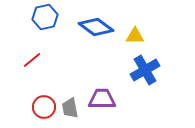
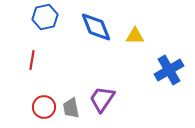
blue diamond: rotated 32 degrees clockwise
red line: rotated 42 degrees counterclockwise
blue cross: moved 24 px right
purple trapezoid: rotated 56 degrees counterclockwise
gray trapezoid: moved 1 px right
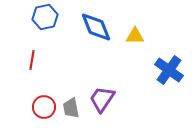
blue cross: rotated 24 degrees counterclockwise
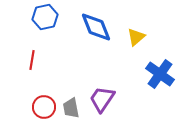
yellow triangle: moved 1 px right, 1 px down; rotated 42 degrees counterclockwise
blue cross: moved 9 px left, 4 px down
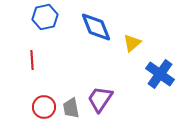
yellow triangle: moved 4 px left, 6 px down
red line: rotated 12 degrees counterclockwise
purple trapezoid: moved 2 px left
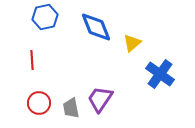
red circle: moved 5 px left, 4 px up
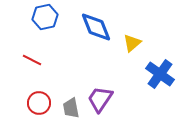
red line: rotated 60 degrees counterclockwise
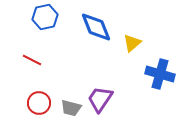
blue cross: rotated 20 degrees counterclockwise
gray trapezoid: rotated 65 degrees counterclockwise
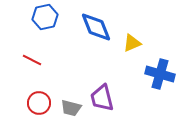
yellow triangle: rotated 18 degrees clockwise
purple trapezoid: moved 2 px right, 1 px up; rotated 48 degrees counterclockwise
